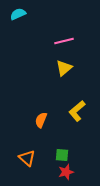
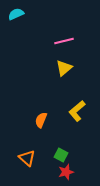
cyan semicircle: moved 2 px left
green square: moved 1 px left; rotated 24 degrees clockwise
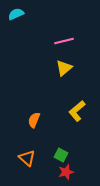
orange semicircle: moved 7 px left
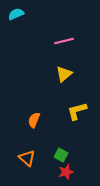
yellow triangle: moved 6 px down
yellow L-shape: rotated 25 degrees clockwise
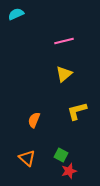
red star: moved 3 px right, 1 px up
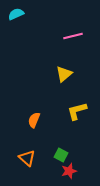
pink line: moved 9 px right, 5 px up
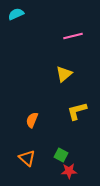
orange semicircle: moved 2 px left
red star: rotated 14 degrees clockwise
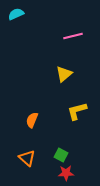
red star: moved 3 px left, 2 px down
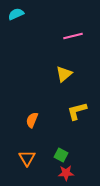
orange triangle: rotated 18 degrees clockwise
